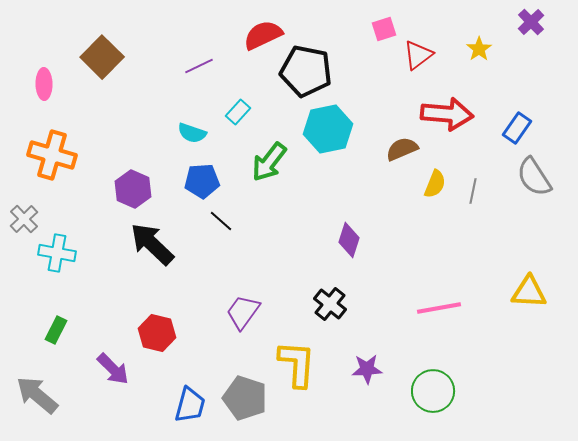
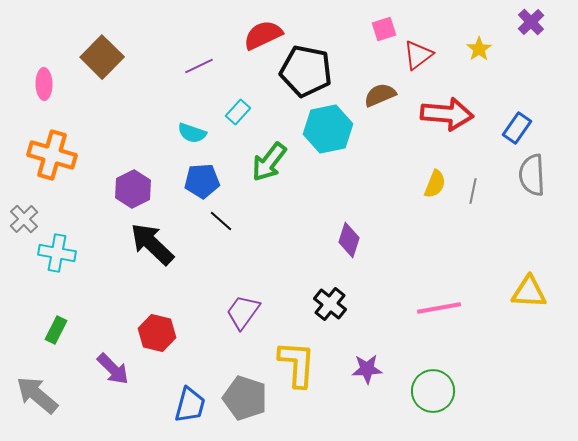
brown semicircle: moved 22 px left, 54 px up
gray semicircle: moved 2 px left, 2 px up; rotated 30 degrees clockwise
purple hexagon: rotated 9 degrees clockwise
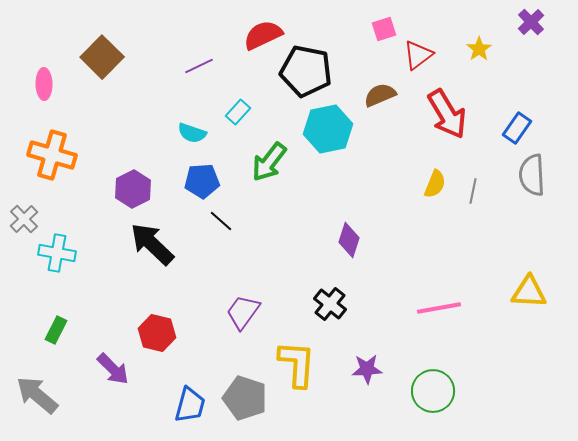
red arrow: rotated 54 degrees clockwise
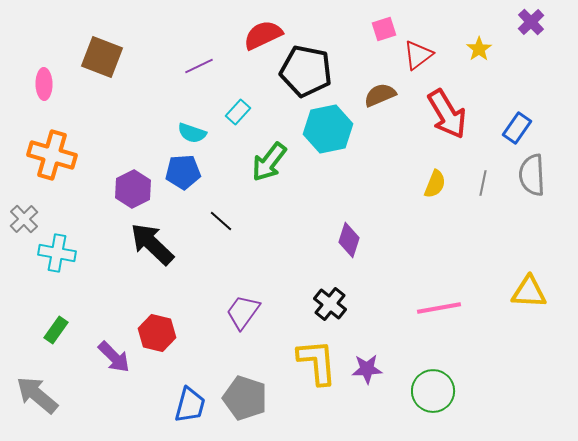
brown square: rotated 24 degrees counterclockwise
blue pentagon: moved 19 px left, 9 px up
gray line: moved 10 px right, 8 px up
green rectangle: rotated 8 degrees clockwise
yellow L-shape: moved 20 px right, 2 px up; rotated 9 degrees counterclockwise
purple arrow: moved 1 px right, 12 px up
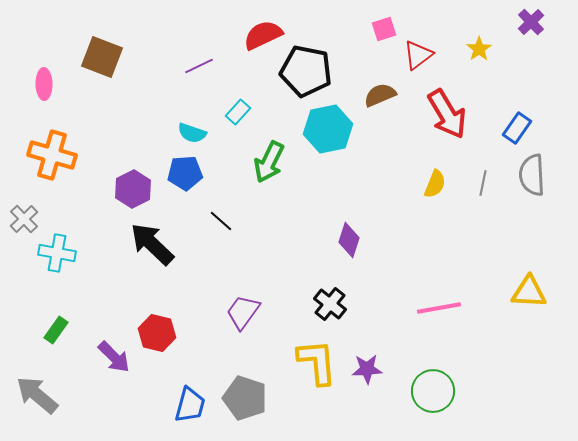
green arrow: rotated 12 degrees counterclockwise
blue pentagon: moved 2 px right, 1 px down
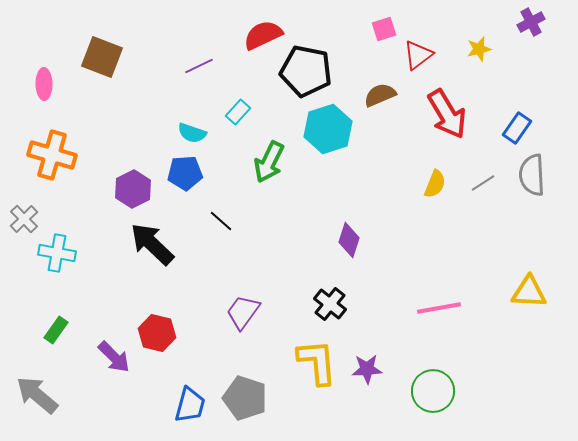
purple cross: rotated 16 degrees clockwise
yellow star: rotated 20 degrees clockwise
cyan hexagon: rotated 6 degrees counterclockwise
gray line: rotated 45 degrees clockwise
